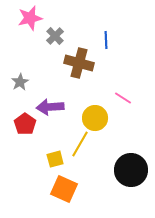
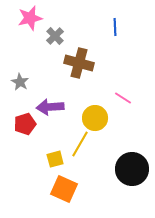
blue line: moved 9 px right, 13 px up
gray star: rotated 12 degrees counterclockwise
red pentagon: rotated 20 degrees clockwise
black circle: moved 1 px right, 1 px up
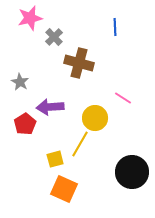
gray cross: moved 1 px left, 1 px down
red pentagon: rotated 15 degrees counterclockwise
black circle: moved 3 px down
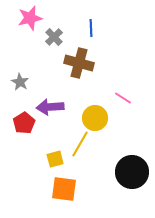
blue line: moved 24 px left, 1 px down
red pentagon: moved 1 px left, 1 px up
orange square: rotated 16 degrees counterclockwise
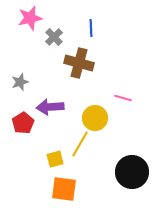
gray star: rotated 24 degrees clockwise
pink line: rotated 18 degrees counterclockwise
red pentagon: moved 1 px left
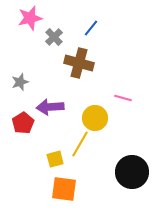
blue line: rotated 42 degrees clockwise
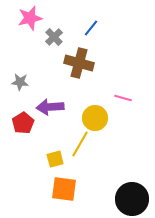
gray star: rotated 24 degrees clockwise
black circle: moved 27 px down
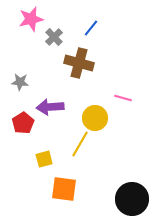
pink star: moved 1 px right, 1 px down
yellow square: moved 11 px left
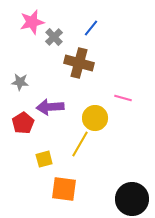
pink star: moved 1 px right, 3 px down
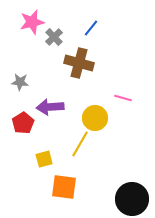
orange square: moved 2 px up
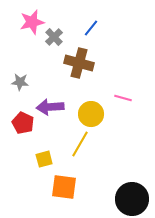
yellow circle: moved 4 px left, 4 px up
red pentagon: rotated 15 degrees counterclockwise
